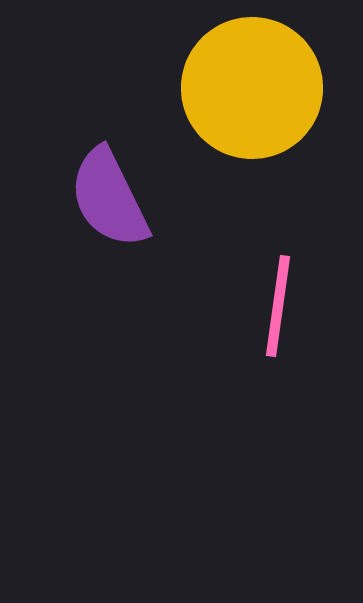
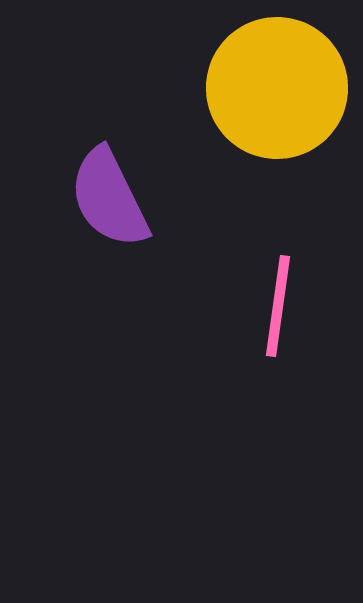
yellow circle: moved 25 px right
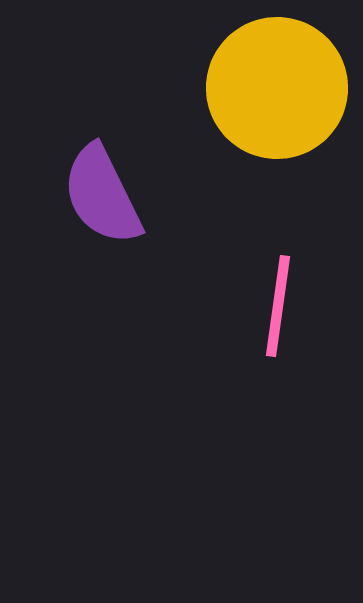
purple semicircle: moved 7 px left, 3 px up
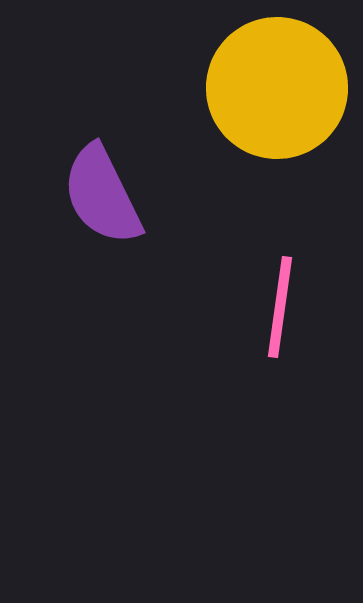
pink line: moved 2 px right, 1 px down
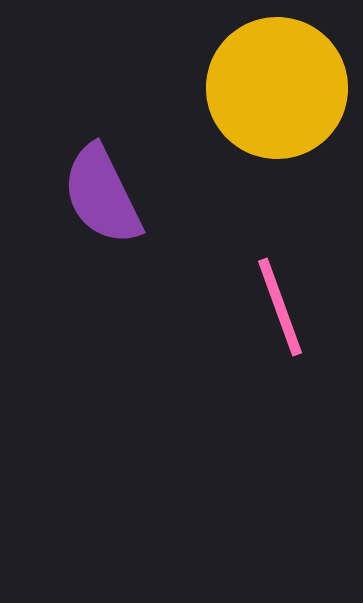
pink line: rotated 28 degrees counterclockwise
